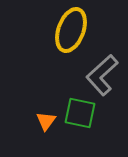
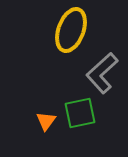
gray L-shape: moved 2 px up
green square: rotated 24 degrees counterclockwise
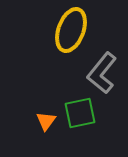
gray L-shape: rotated 9 degrees counterclockwise
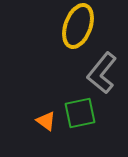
yellow ellipse: moved 7 px right, 4 px up
orange triangle: rotated 30 degrees counterclockwise
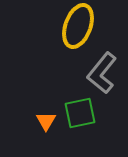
orange triangle: rotated 25 degrees clockwise
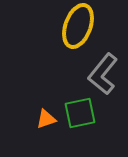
gray L-shape: moved 1 px right, 1 px down
orange triangle: moved 2 px up; rotated 40 degrees clockwise
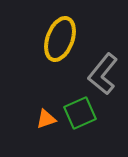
yellow ellipse: moved 18 px left, 13 px down
green square: rotated 12 degrees counterclockwise
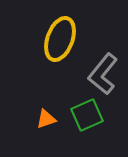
green square: moved 7 px right, 2 px down
